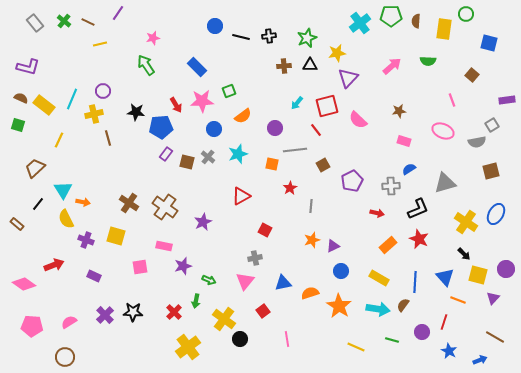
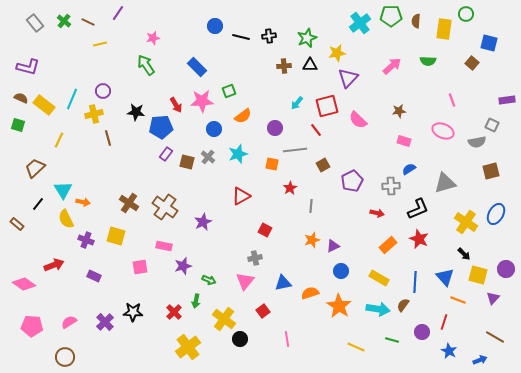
brown square at (472, 75): moved 12 px up
gray square at (492, 125): rotated 32 degrees counterclockwise
purple cross at (105, 315): moved 7 px down
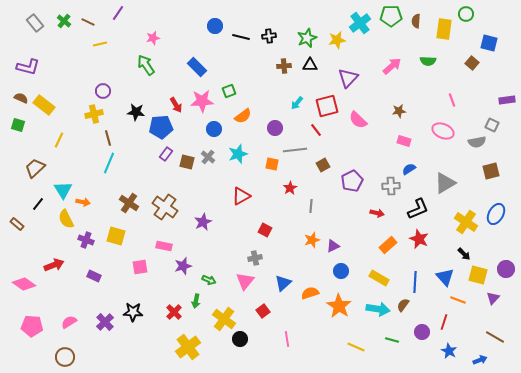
yellow star at (337, 53): moved 13 px up
cyan line at (72, 99): moved 37 px right, 64 px down
gray triangle at (445, 183): rotated 15 degrees counterclockwise
blue triangle at (283, 283): rotated 30 degrees counterclockwise
